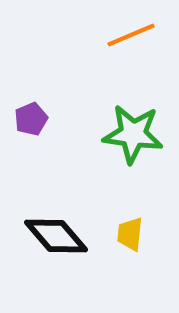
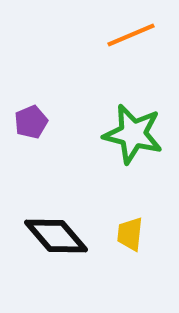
purple pentagon: moved 3 px down
green star: rotated 6 degrees clockwise
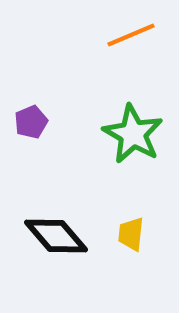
green star: rotated 16 degrees clockwise
yellow trapezoid: moved 1 px right
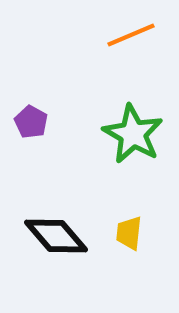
purple pentagon: rotated 20 degrees counterclockwise
yellow trapezoid: moved 2 px left, 1 px up
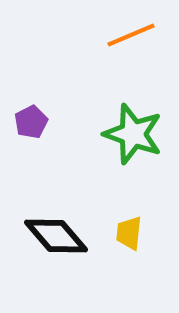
purple pentagon: rotated 16 degrees clockwise
green star: rotated 10 degrees counterclockwise
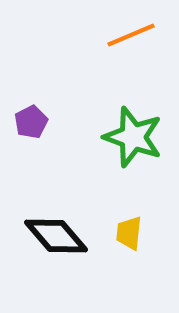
green star: moved 3 px down
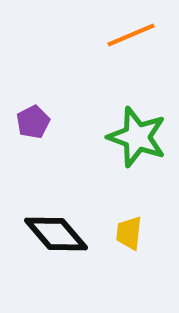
purple pentagon: moved 2 px right
green star: moved 4 px right
black diamond: moved 2 px up
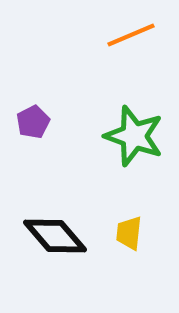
green star: moved 3 px left, 1 px up
black diamond: moved 1 px left, 2 px down
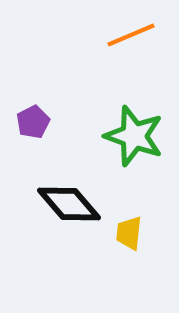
black diamond: moved 14 px right, 32 px up
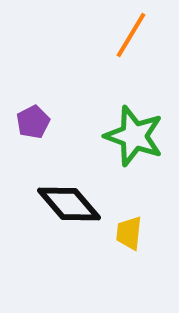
orange line: rotated 36 degrees counterclockwise
